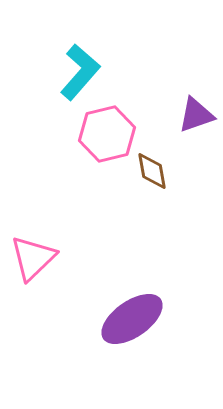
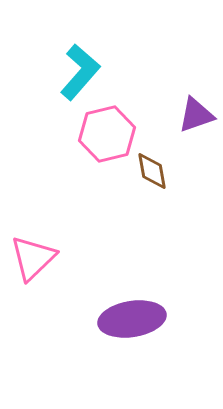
purple ellipse: rotated 26 degrees clockwise
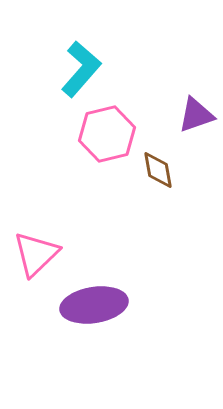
cyan L-shape: moved 1 px right, 3 px up
brown diamond: moved 6 px right, 1 px up
pink triangle: moved 3 px right, 4 px up
purple ellipse: moved 38 px left, 14 px up
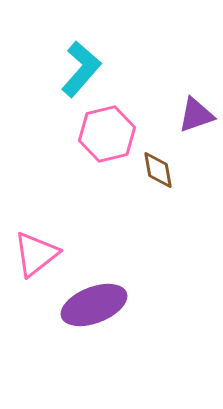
pink triangle: rotated 6 degrees clockwise
purple ellipse: rotated 12 degrees counterclockwise
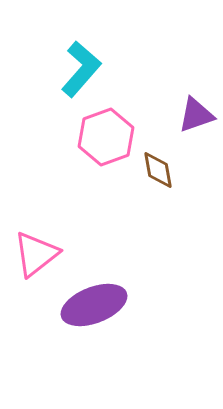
pink hexagon: moved 1 px left, 3 px down; rotated 6 degrees counterclockwise
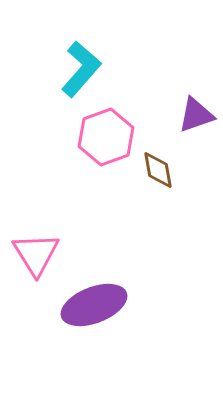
pink triangle: rotated 24 degrees counterclockwise
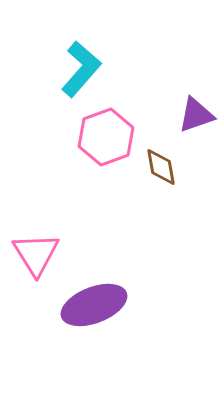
brown diamond: moved 3 px right, 3 px up
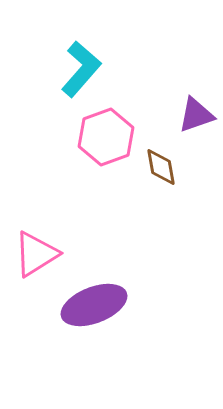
pink triangle: rotated 30 degrees clockwise
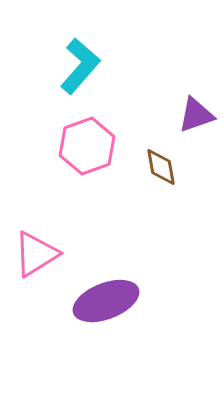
cyan L-shape: moved 1 px left, 3 px up
pink hexagon: moved 19 px left, 9 px down
purple ellipse: moved 12 px right, 4 px up
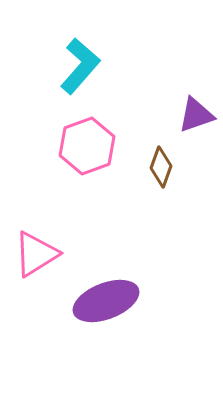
brown diamond: rotated 30 degrees clockwise
